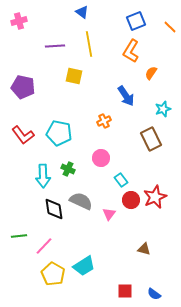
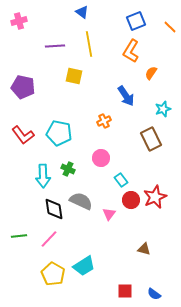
pink line: moved 5 px right, 7 px up
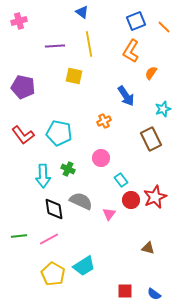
orange line: moved 6 px left
pink line: rotated 18 degrees clockwise
brown triangle: moved 4 px right, 1 px up
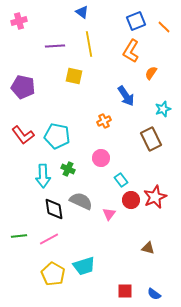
cyan pentagon: moved 2 px left, 3 px down
cyan trapezoid: rotated 15 degrees clockwise
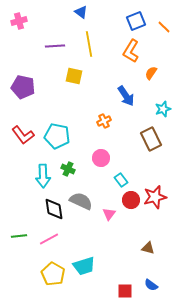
blue triangle: moved 1 px left
red star: rotated 10 degrees clockwise
blue semicircle: moved 3 px left, 9 px up
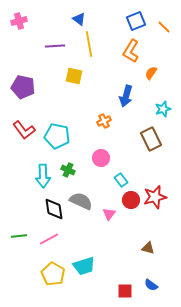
blue triangle: moved 2 px left, 7 px down
blue arrow: rotated 50 degrees clockwise
red L-shape: moved 1 px right, 5 px up
green cross: moved 1 px down
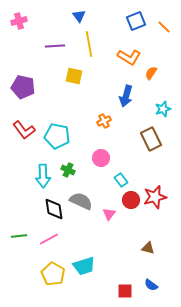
blue triangle: moved 3 px up; rotated 16 degrees clockwise
orange L-shape: moved 2 px left, 6 px down; rotated 90 degrees counterclockwise
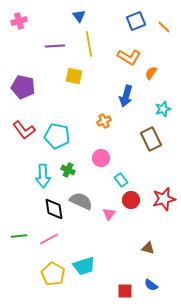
red star: moved 9 px right, 2 px down
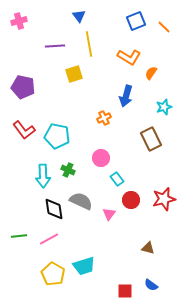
yellow square: moved 2 px up; rotated 30 degrees counterclockwise
cyan star: moved 1 px right, 2 px up
orange cross: moved 3 px up
cyan rectangle: moved 4 px left, 1 px up
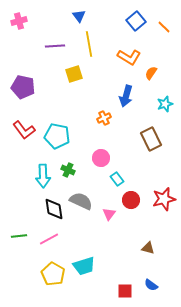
blue square: rotated 18 degrees counterclockwise
cyan star: moved 1 px right, 3 px up
